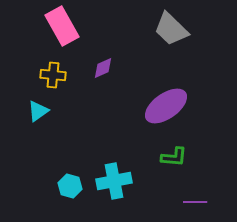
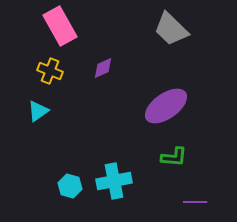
pink rectangle: moved 2 px left
yellow cross: moved 3 px left, 4 px up; rotated 15 degrees clockwise
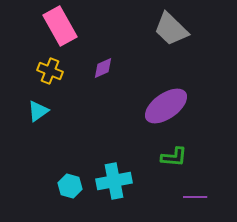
purple line: moved 5 px up
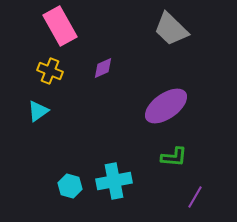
purple line: rotated 60 degrees counterclockwise
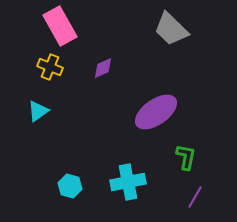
yellow cross: moved 4 px up
purple ellipse: moved 10 px left, 6 px down
green L-shape: moved 12 px right; rotated 84 degrees counterclockwise
cyan cross: moved 14 px right, 1 px down
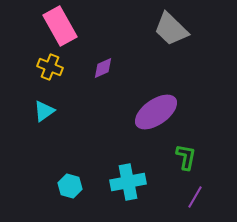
cyan triangle: moved 6 px right
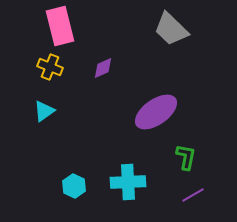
pink rectangle: rotated 15 degrees clockwise
cyan cross: rotated 8 degrees clockwise
cyan hexagon: moved 4 px right; rotated 10 degrees clockwise
purple line: moved 2 px left, 2 px up; rotated 30 degrees clockwise
